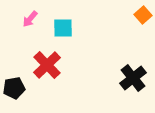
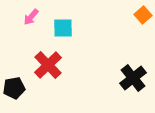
pink arrow: moved 1 px right, 2 px up
red cross: moved 1 px right
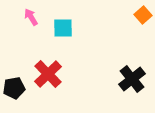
pink arrow: rotated 108 degrees clockwise
red cross: moved 9 px down
black cross: moved 1 px left, 1 px down
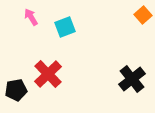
cyan square: moved 2 px right, 1 px up; rotated 20 degrees counterclockwise
black pentagon: moved 2 px right, 2 px down
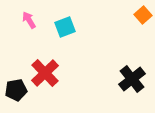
pink arrow: moved 2 px left, 3 px down
red cross: moved 3 px left, 1 px up
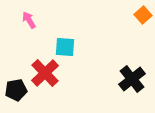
cyan square: moved 20 px down; rotated 25 degrees clockwise
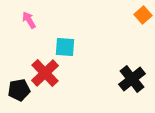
black pentagon: moved 3 px right
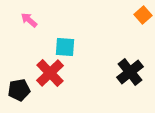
pink arrow: rotated 18 degrees counterclockwise
red cross: moved 5 px right
black cross: moved 2 px left, 7 px up
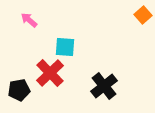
black cross: moved 26 px left, 14 px down
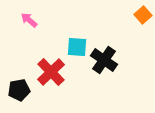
cyan square: moved 12 px right
red cross: moved 1 px right, 1 px up
black cross: moved 26 px up; rotated 16 degrees counterclockwise
